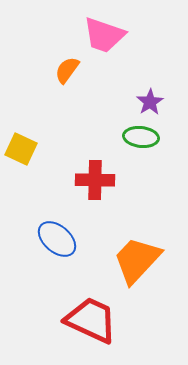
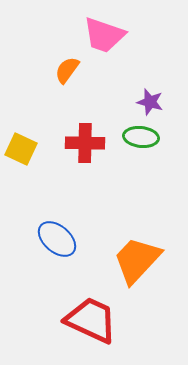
purple star: rotated 24 degrees counterclockwise
red cross: moved 10 px left, 37 px up
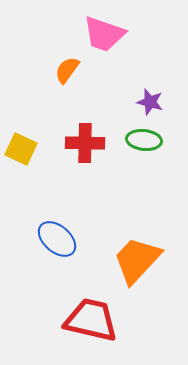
pink trapezoid: moved 1 px up
green ellipse: moved 3 px right, 3 px down
red trapezoid: rotated 12 degrees counterclockwise
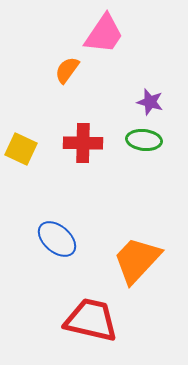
pink trapezoid: rotated 75 degrees counterclockwise
red cross: moved 2 px left
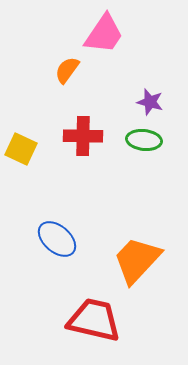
red cross: moved 7 px up
red trapezoid: moved 3 px right
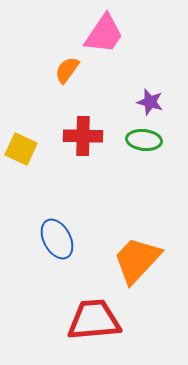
blue ellipse: rotated 21 degrees clockwise
red trapezoid: rotated 18 degrees counterclockwise
